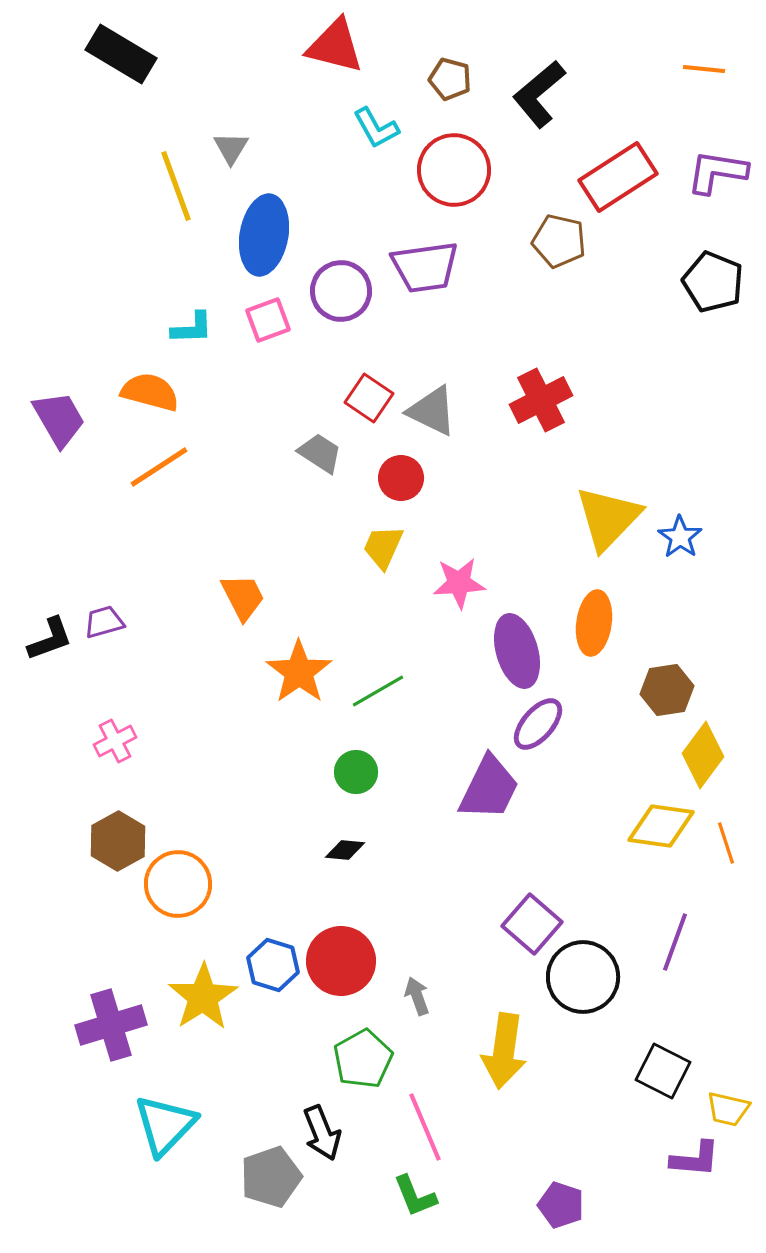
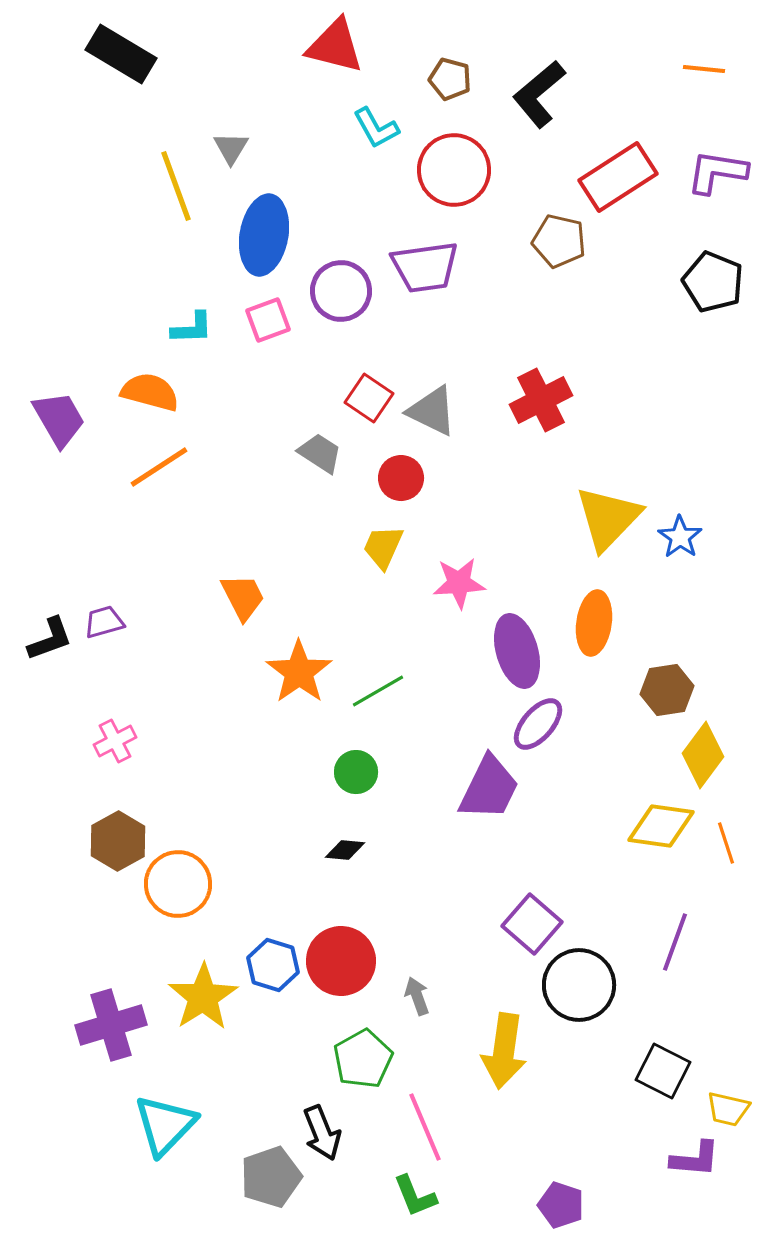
black circle at (583, 977): moved 4 px left, 8 px down
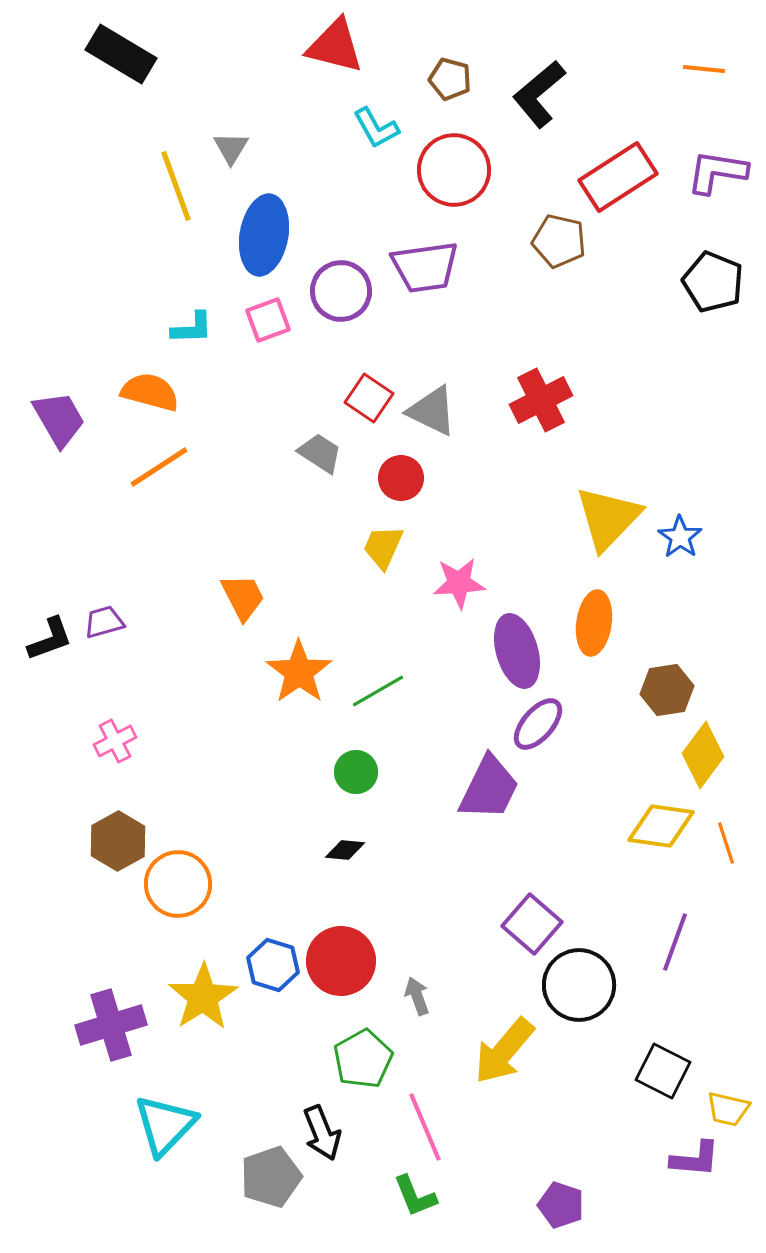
yellow arrow at (504, 1051): rotated 32 degrees clockwise
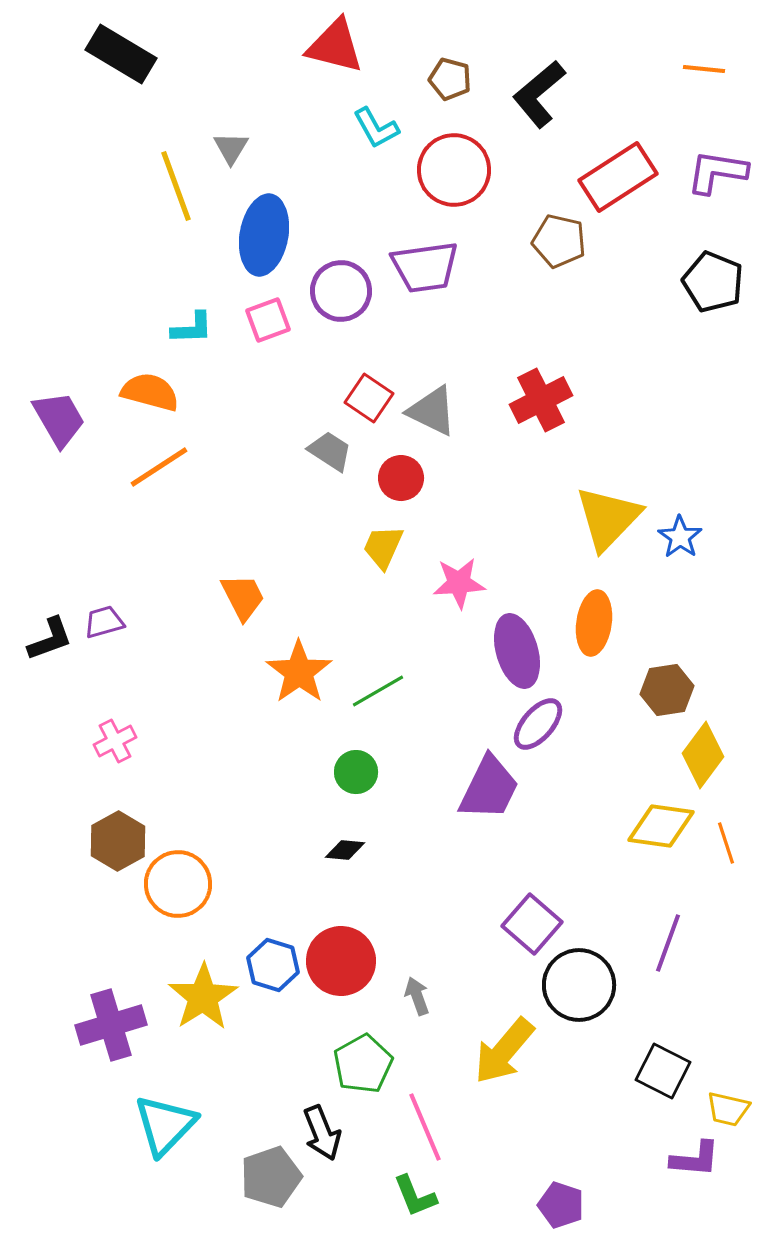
gray trapezoid at (320, 453): moved 10 px right, 2 px up
purple line at (675, 942): moved 7 px left, 1 px down
green pentagon at (363, 1059): moved 5 px down
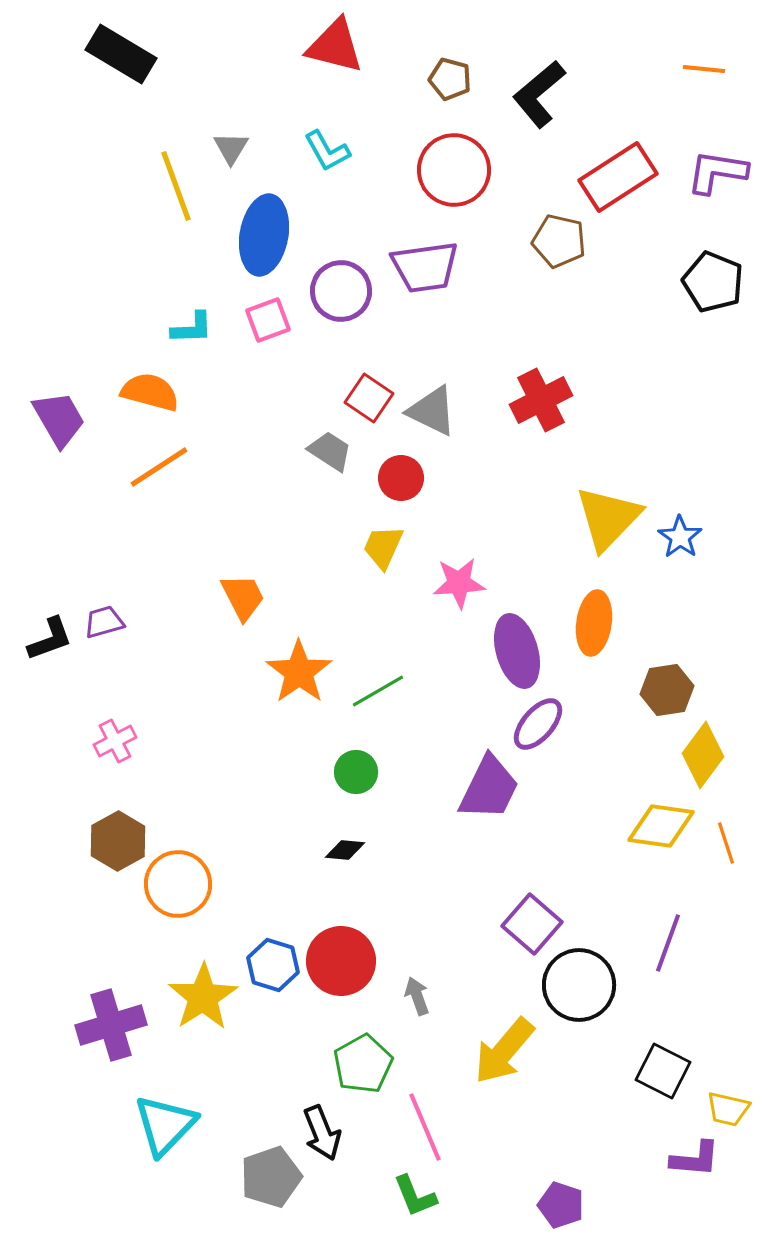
cyan L-shape at (376, 128): moved 49 px left, 23 px down
